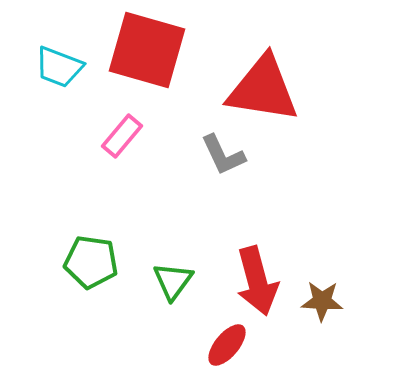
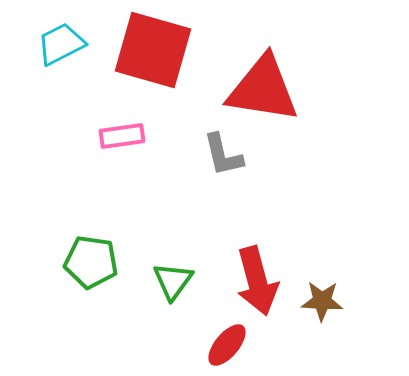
red square: moved 6 px right
cyan trapezoid: moved 2 px right, 23 px up; rotated 132 degrees clockwise
pink rectangle: rotated 42 degrees clockwise
gray L-shape: rotated 12 degrees clockwise
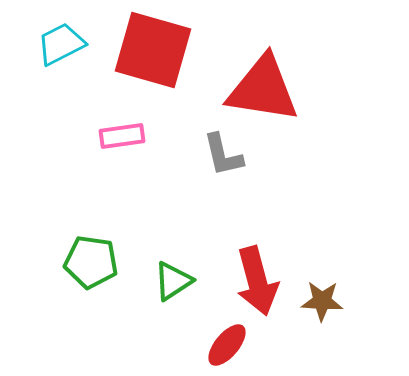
green triangle: rotated 21 degrees clockwise
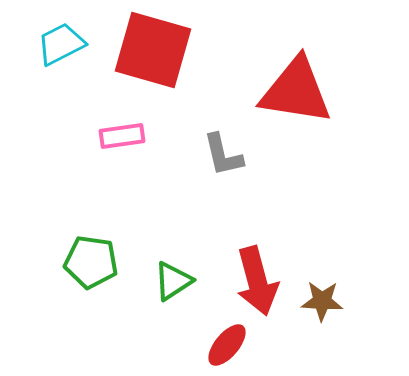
red triangle: moved 33 px right, 2 px down
